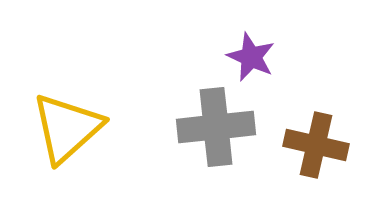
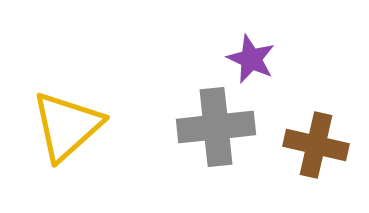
purple star: moved 2 px down
yellow triangle: moved 2 px up
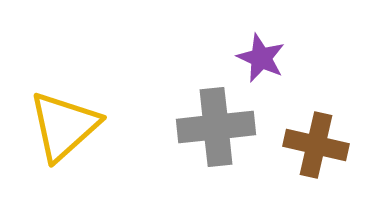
purple star: moved 10 px right, 1 px up
yellow triangle: moved 3 px left
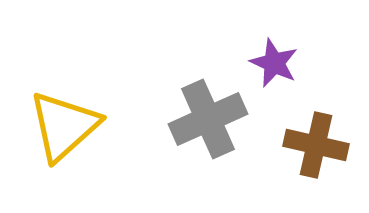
purple star: moved 13 px right, 5 px down
gray cross: moved 8 px left, 8 px up; rotated 18 degrees counterclockwise
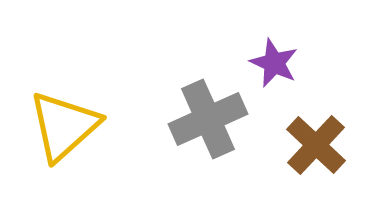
brown cross: rotated 30 degrees clockwise
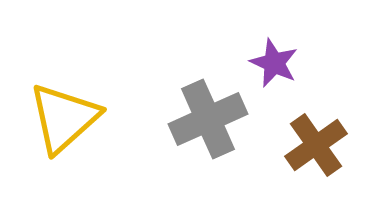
yellow triangle: moved 8 px up
brown cross: rotated 12 degrees clockwise
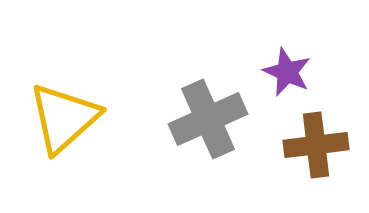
purple star: moved 13 px right, 9 px down
brown cross: rotated 28 degrees clockwise
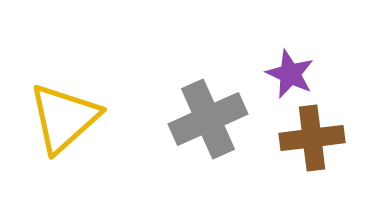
purple star: moved 3 px right, 2 px down
brown cross: moved 4 px left, 7 px up
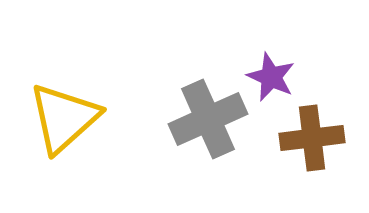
purple star: moved 19 px left, 3 px down
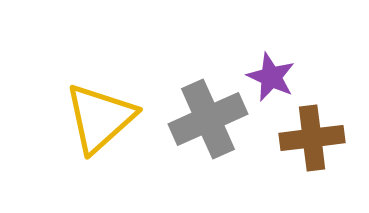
yellow triangle: moved 36 px right
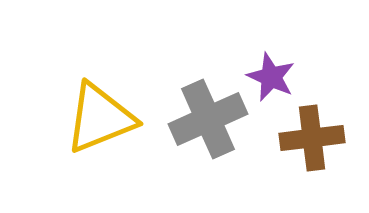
yellow triangle: rotated 20 degrees clockwise
